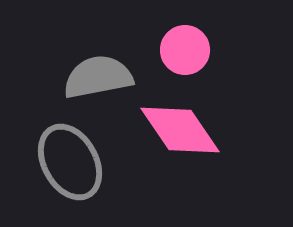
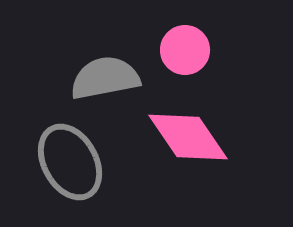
gray semicircle: moved 7 px right, 1 px down
pink diamond: moved 8 px right, 7 px down
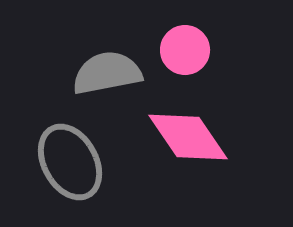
gray semicircle: moved 2 px right, 5 px up
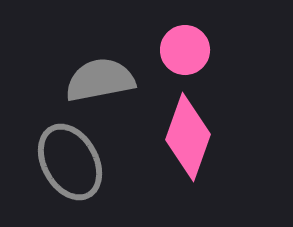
gray semicircle: moved 7 px left, 7 px down
pink diamond: rotated 54 degrees clockwise
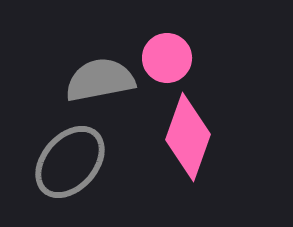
pink circle: moved 18 px left, 8 px down
gray ellipse: rotated 70 degrees clockwise
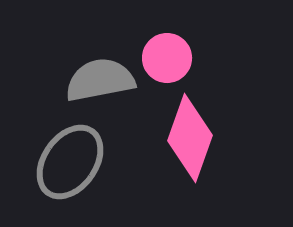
pink diamond: moved 2 px right, 1 px down
gray ellipse: rotated 6 degrees counterclockwise
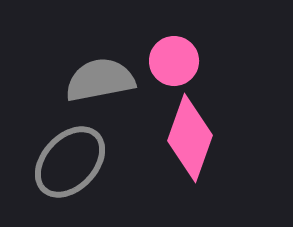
pink circle: moved 7 px right, 3 px down
gray ellipse: rotated 8 degrees clockwise
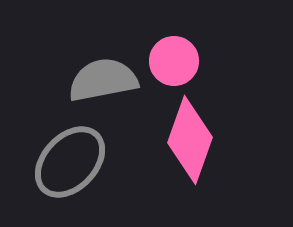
gray semicircle: moved 3 px right
pink diamond: moved 2 px down
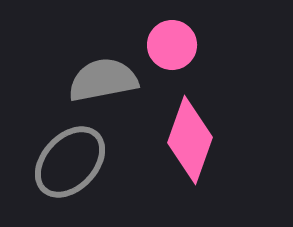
pink circle: moved 2 px left, 16 px up
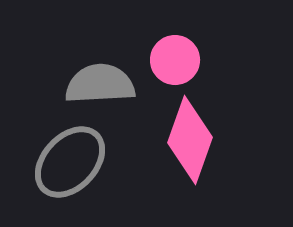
pink circle: moved 3 px right, 15 px down
gray semicircle: moved 3 px left, 4 px down; rotated 8 degrees clockwise
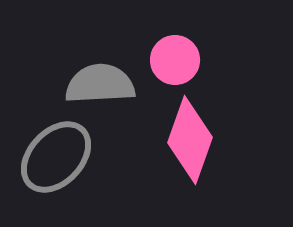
gray ellipse: moved 14 px left, 5 px up
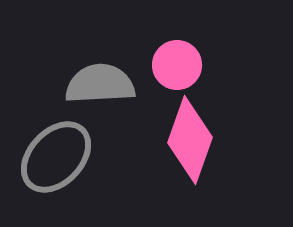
pink circle: moved 2 px right, 5 px down
